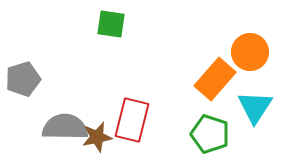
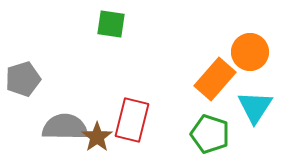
brown star: rotated 24 degrees counterclockwise
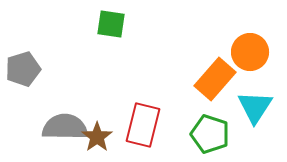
gray pentagon: moved 10 px up
red rectangle: moved 11 px right, 5 px down
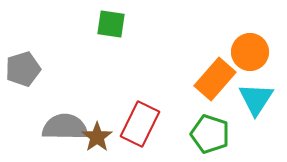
cyan triangle: moved 1 px right, 8 px up
red rectangle: moved 3 px left, 1 px up; rotated 12 degrees clockwise
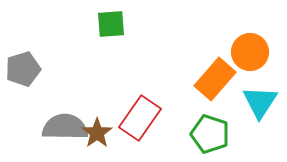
green square: rotated 12 degrees counterclockwise
cyan triangle: moved 4 px right, 3 px down
red rectangle: moved 6 px up; rotated 9 degrees clockwise
brown star: moved 4 px up
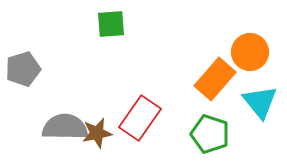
cyan triangle: rotated 12 degrees counterclockwise
brown star: rotated 24 degrees clockwise
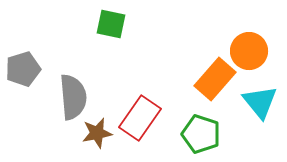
green square: rotated 16 degrees clockwise
orange circle: moved 1 px left, 1 px up
gray semicircle: moved 8 px right, 30 px up; rotated 84 degrees clockwise
green pentagon: moved 9 px left
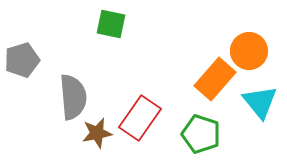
gray pentagon: moved 1 px left, 9 px up
